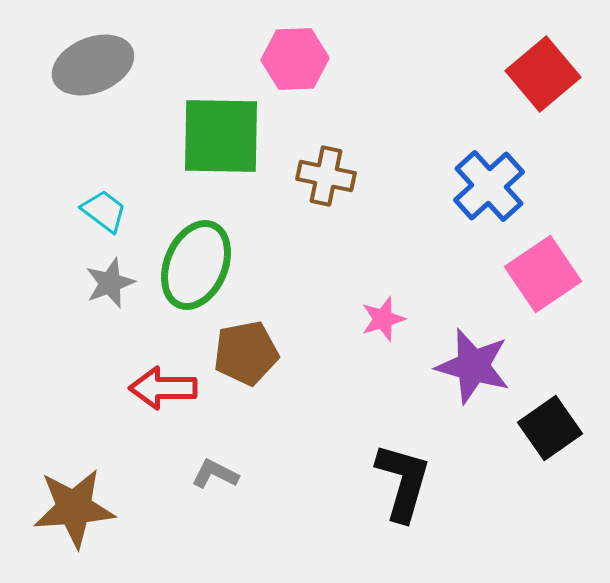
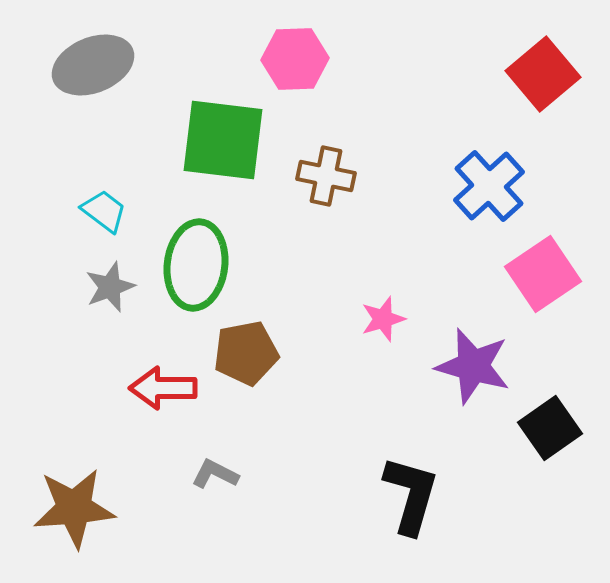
green square: moved 2 px right, 4 px down; rotated 6 degrees clockwise
green ellipse: rotated 16 degrees counterclockwise
gray star: moved 4 px down
black L-shape: moved 8 px right, 13 px down
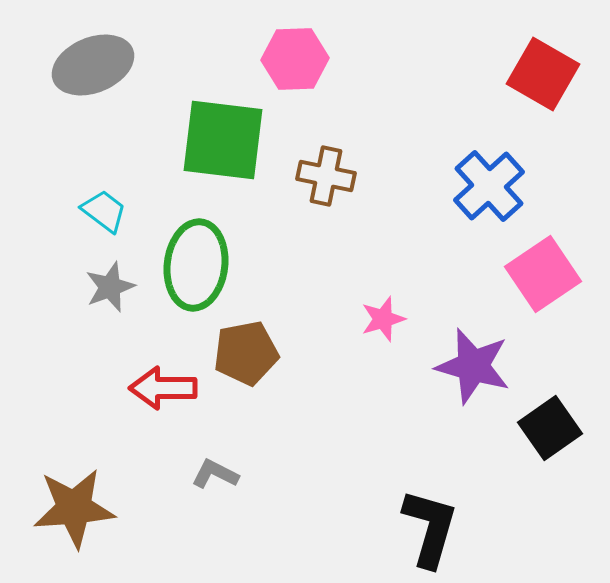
red square: rotated 20 degrees counterclockwise
black L-shape: moved 19 px right, 33 px down
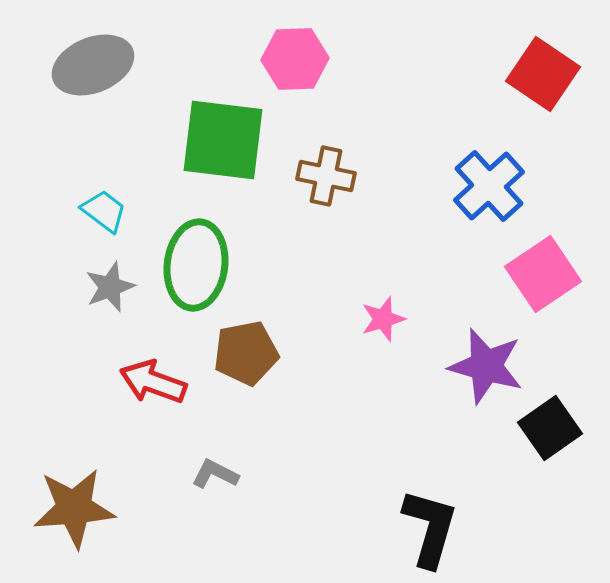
red square: rotated 4 degrees clockwise
purple star: moved 13 px right
red arrow: moved 10 px left, 6 px up; rotated 20 degrees clockwise
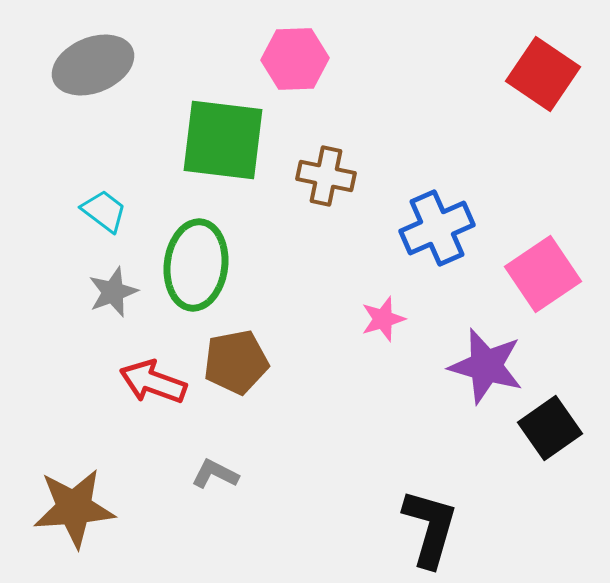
blue cross: moved 52 px left, 42 px down; rotated 18 degrees clockwise
gray star: moved 3 px right, 5 px down
brown pentagon: moved 10 px left, 9 px down
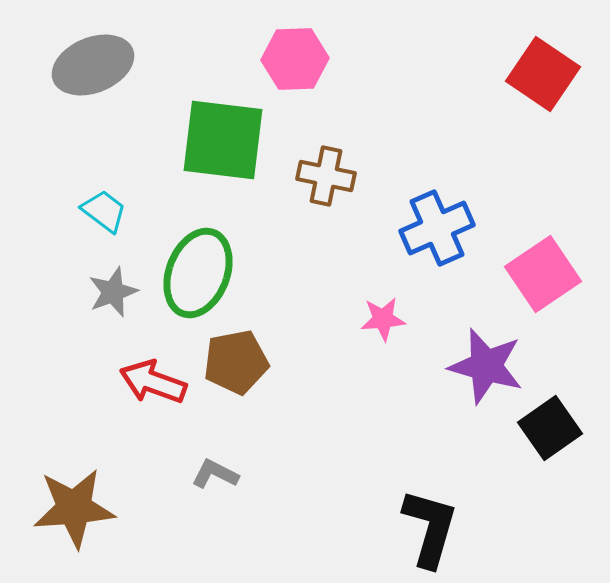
green ellipse: moved 2 px right, 8 px down; rotated 14 degrees clockwise
pink star: rotated 12 degrees clockwise
